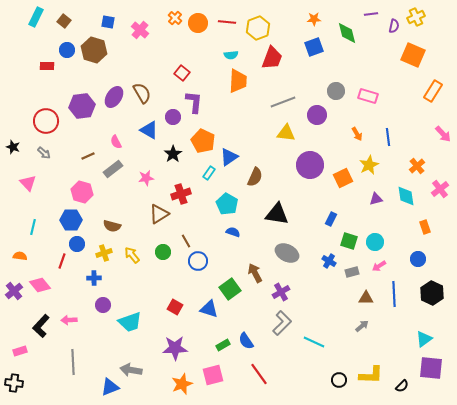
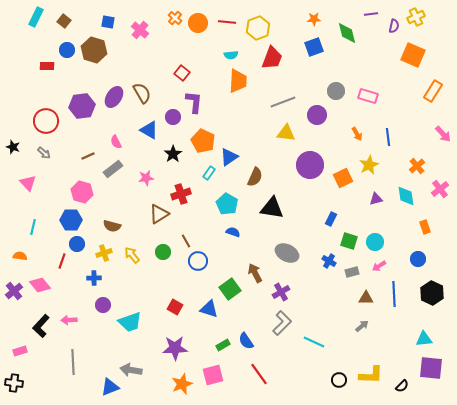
black triangle at (277, 214): moved 5 px left, 6 px up
cyan triangle at (424, 339): rotated 30 degrees clockwise
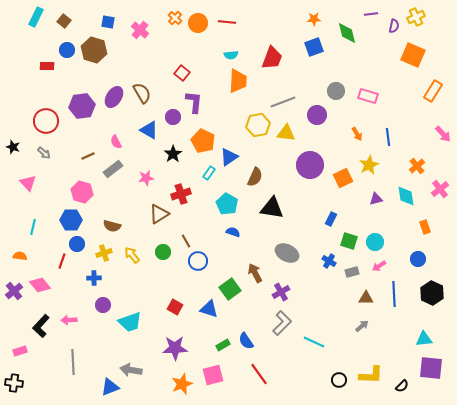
yellow hexagon at (258, 28): moved 97 px down; rotated 10 degrees clockwise
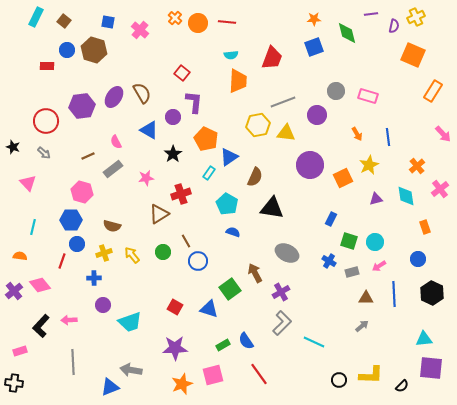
orange pentagon at (203, 141): moved 3 px right, 2 px up
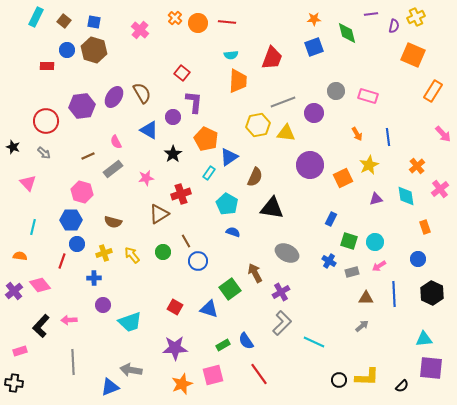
blue square at (108, 22): moved 14 px left
purple circle at (317, 115): moved 3 px left, 2 px up
brown semicircle at (112, 226): moved 1 px right, 4 px up
yellow L-shape at (371, 375): moved 4 px left, 2 px down
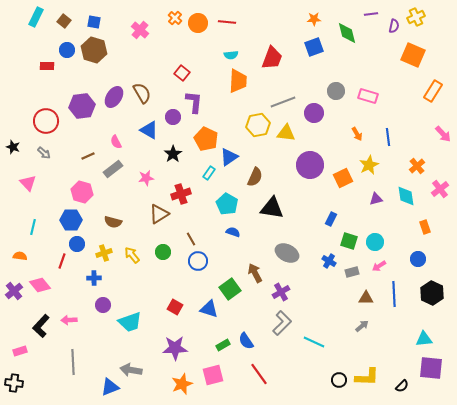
brown line at (186, 241): moved 5 px right, 2 px up
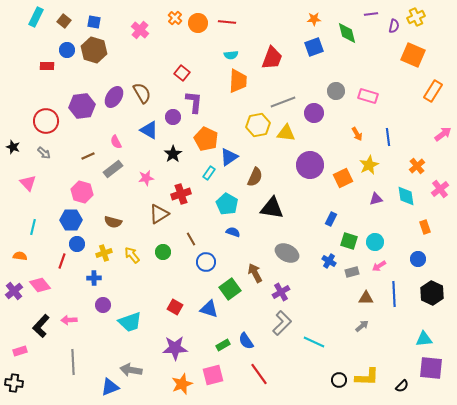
pink arrow at (443, 134): rotated 84 degrees counterclockwise
blue circle at (198, 261): moved 8 px right, 1 px down
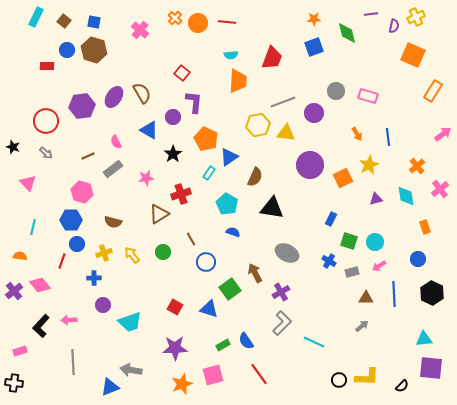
gray arrow at (44, 153): moved 2 px right
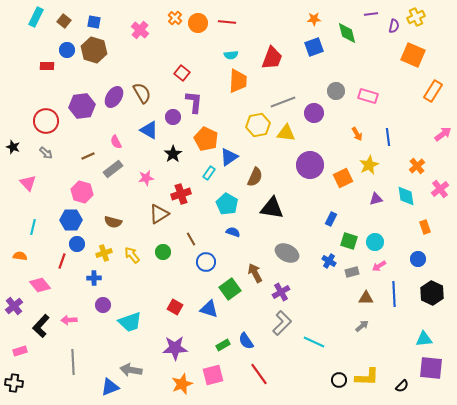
purple cross at (14, 291): moved 15 px down
